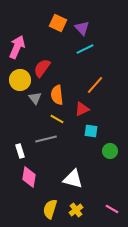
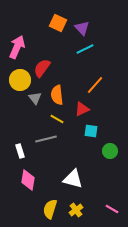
pink diamond: moved 1 px left, 3 px down
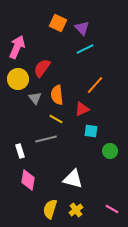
yellow circle: moved 2 px left, 1 px up
yellow line: moved 1 px left
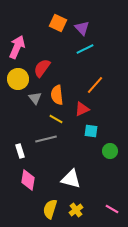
white triangle: moved 2 px left
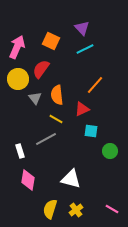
orange square: moved 7 px left, 18 px down
red semicircle: moved 1 px left, 1 px down
gray line: rotated 15 degrees counterclockwise
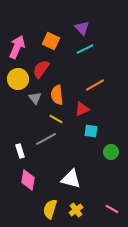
orange line: rotated 18 degrees clockwise
green circle: moved 1 px right, 1 px down
